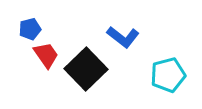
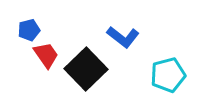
blue pentagon: moved 1 px left, 1 px down
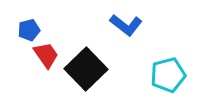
blue L-shape: moved 3 px right, 12 px up
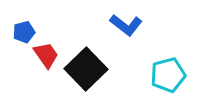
blue pentagon: moved 5 px left, 2 px down
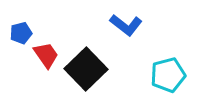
blue pentagon: moved 3 px left, 1 px down
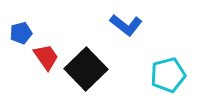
red trapezoid: moved 2 px down
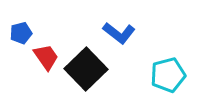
blue L-shape: moved 7 px left, 8 px down
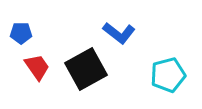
blue pentagon: rotated 15 degrees clockwise
red trapezoid: moved 9 px left, 10 px down
black square: rotated 15 degrees clockwise
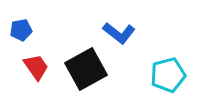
blue pentagon: moved 3 px up; rotated 10 degrees counterclockwise
red trapezoid: moved 1 px left
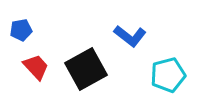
blue L-shape: moved 11 px right, 3 px down
red trapezoid: rotated 8 degrees counterclockwise
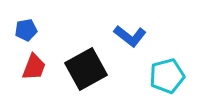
blue pentagon: moved 5 px right
red trapezoid: moved 2 px left; rotated 64 degrees clockwise
cyan pentagon: moved 1 px left, 1 px down
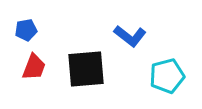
black square: rotated 24 degrees clockwise
